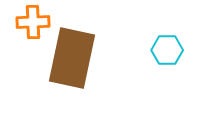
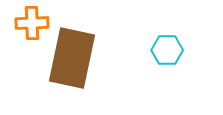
orange cross: moved 1 px left, 1 px down
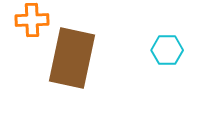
orange cross: moved 3 px up
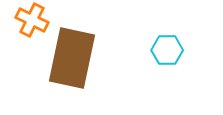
orange cross: rotated 28 degrees clockwise
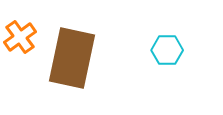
orange cross: moved 12 px left, 17 px down; rotated 28 degrees clockwise
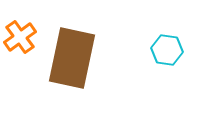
cyan hexagon: rotated 8 degrees clockwise
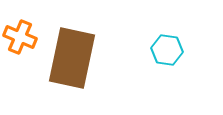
orange cross: rotated 32 degrees counterclockwise
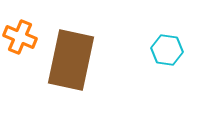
brown rectangle: moved 1 px left, 2 px down
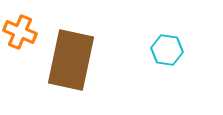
orange cross: moved 5 px up
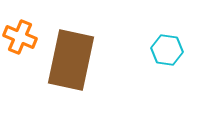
orange cross: moved 5 px down
